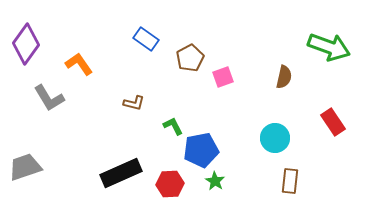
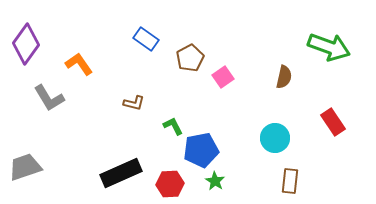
pink square: rotated 15 degrees counterclockwise
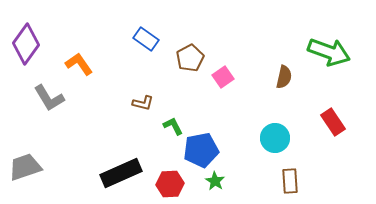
green arrow: moved 5 px down
brown L-shape: moved 9 px right
brown rectangle: rotated 10 degrees counterclockwise
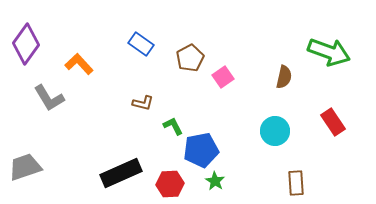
blue rectangle: moved 5 px left, 5 px down
orange L-shape: rotated 8 degrees counterclockwise
cyan circle: moved 7 px up
brown rectangle: moved 6 px right, 2 px down
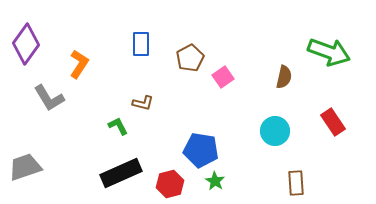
blue rectangle: rotated 55 degrees clockwise
orange L-shape: rotated 76 degrees clockwise
green L-shape: moved 55 px left
blue pentagon: rotated 20 degrees clockwise
red hexagon: rotated 12 degrees counterclockwise
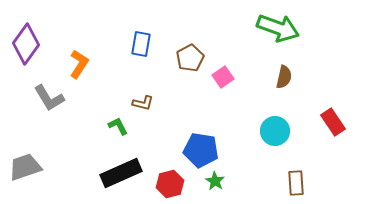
blue rectangle: rotated 10 degrees clockwise
green arrow: moved 51 px left, 24 px up
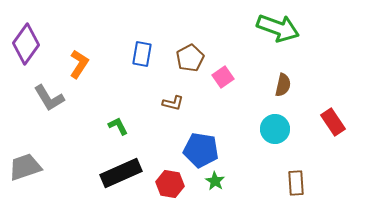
blue rectangle: moved 1 px right, 10 px down
brown semicircle: moved 1 px left, 8 px down
brown L-shape: moved 30 px right
cyan circle: moved 2 px up
red hexagon: rotated 24 degrees clockwise
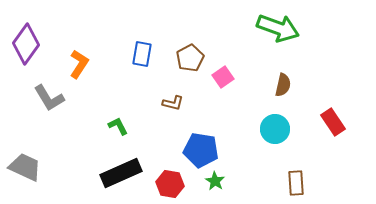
gray trapezoid: rotated 44 degrees clockwise
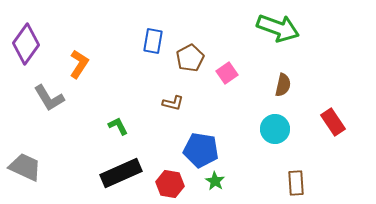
blue rectangle: moved 11 px right, 13 px up
pink square: moved 4 px right, 4 px up
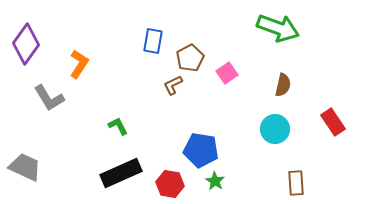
brown L-shape: moved 18 px up; rotated 140 degrees clockwise
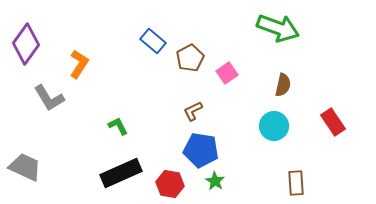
blue rectangle: rotated 60 degrees counterclockwise
brown L-shape: moved 20 px right, 26 px down
cyan circle: moved 1 px left, 3 px up
